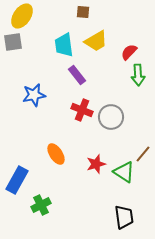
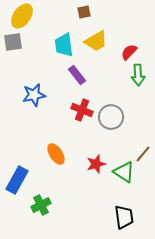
brown square: moved 1 px right; rotated 16 degrees counterclockwise
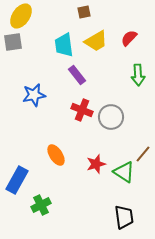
yellow ellipse: moved 1 px left
red semicircle: moved 14 px up
orange ellipse: moved 1 px down
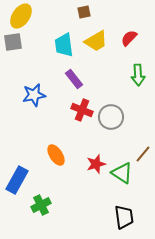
purple rectangle: moved 3 px left, 4 px down
green triangle: moved 2 px left, 1 px down
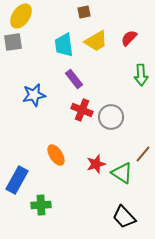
green arrow: moved 3 px right
green cross: rotated 24 degrees clockwise
black trapezoid: rotated 145 degrees clockwise
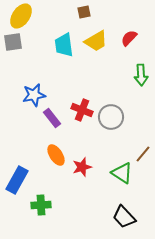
purple rectangle: moved 22 px left, 39 px down
red star: moved 14 px left, 3 px down
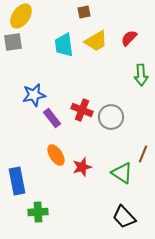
brown line: rotated 18 degrees counterclockwise
blue rectangle: moved 1 px down; rotated 40 degrees counterclockwise
green cross: moved 3 px left, 7 px down
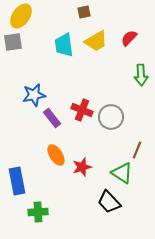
brown line: moved 6 px left, 4 px up
black trapezoid: moved 15 px left, 15 px up
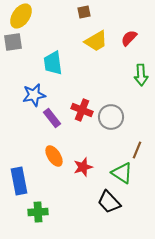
cyan trapezoid: moved 11 px left, 18 px down
orange ellipse: moved 2 px left, 1 px down
red star: moved 1 px right
blue rectangle: moved 2 px right
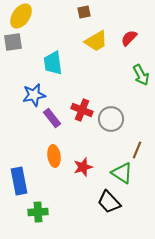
green arrow: rotated 25 degrees counterclockwise
gray circle: moved 2 px down
orange ellipse: rotated 25 degrees clockwise
